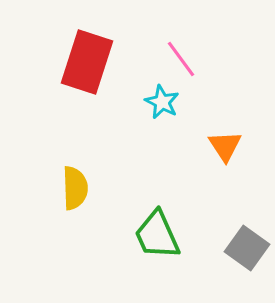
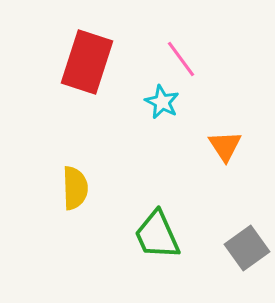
gray square: rotated 18 degrees clockwise
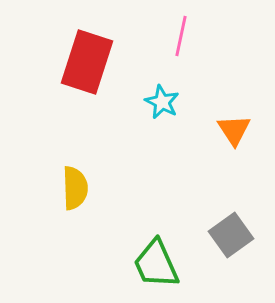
pink line: moved 23 px up; rotated 48 degrees clockwise
orange triangle: moved 9 px right, 16 px up
green trapezoid: moved 1 px left, 29 px down
gray square: moved 16 px left, 13 px up
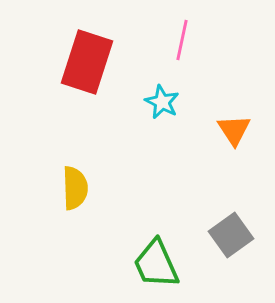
pink line: moved 1 px right, 4 px down
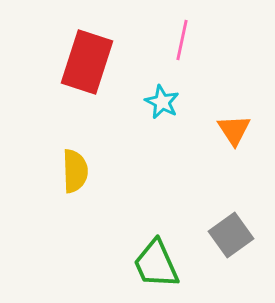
yellow semicircle: moved 17 px up
